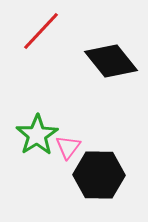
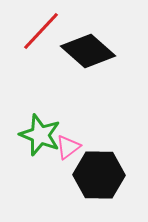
black diamond: moved 23 px left, 10 px up; rotated 10 degrees counterclockwise
green star: moved 3 px right; rotated 18 degrees counterclockwise
pink triangle: rotated 16 degrees clockwise
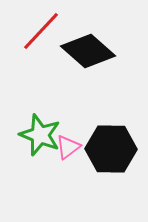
black hexagon: moved 12 px right, 26 px up
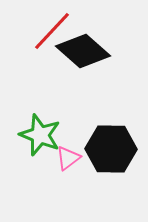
red line: moved 11 px right
black diamond: moved 5 px left
pink triangle: moved 11 px down
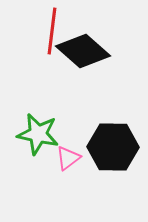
red line: rotated 36 degrees counterclockwise
green star: moved 2 px left, 1 px up; rotated 9 degrees counterclockwise
black hexagon: moved 2 px right, 2 px up
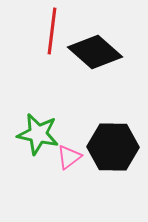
black diamond: moved 12 px right, 1 px down
pink triangle: moved 1 px right, 1 px up
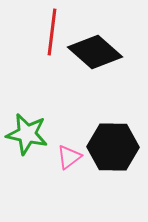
red line: moved 1 px down
green star: moved 11 px left
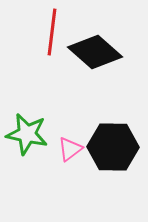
pink triangle: moved 1 px right, 8 px up
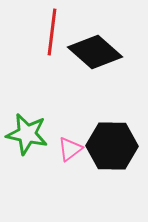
black hexagon: moved 1 px left, 1 px up
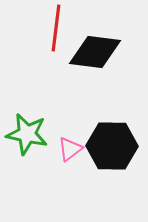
red line: moved 4 px right, 4 px up
black diamond: rotated 34 degrees counterclockwise
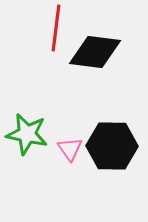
pink triangle: rotated 28 degrees counterclockwise
